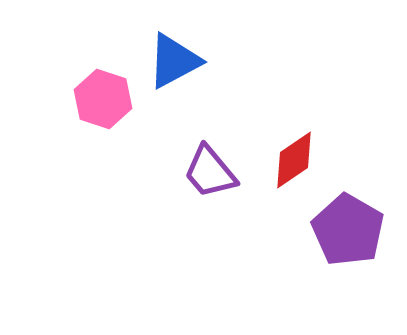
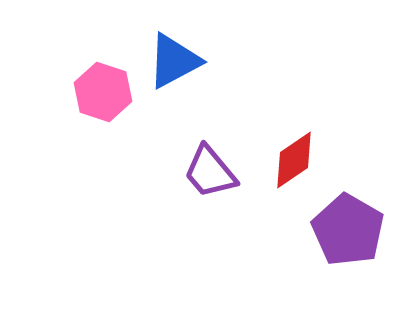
pink hexagon: moved 7 px up
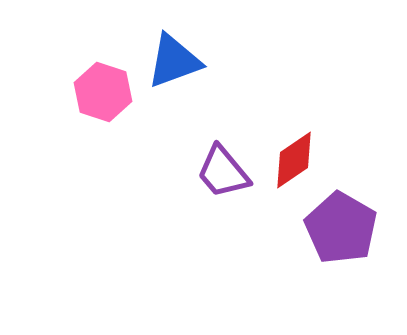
blue triangle: rotated 8 degrees clockwise
purple trapezoid: moved 13 px right
purple pentagon: moved 7 px left, 2 px up
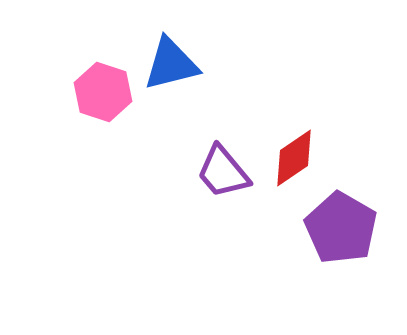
blue triangle: moved 3 px left, 3 px down; rotated 6 degrees clockwise
red diamond: moved 2 px up
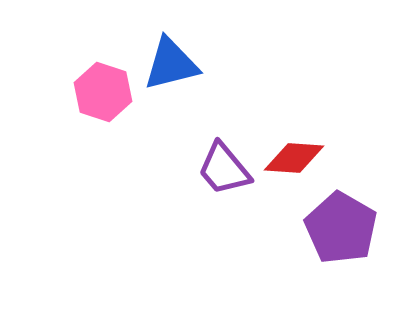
red diamond: rotated 38 degrees clockwise
purple trapezoid: moved 1 px right, 3 px up
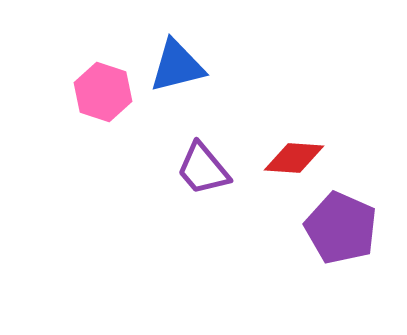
blue triangle: moved 6 px right, 2 px down
purple trapezoid: moved 21 px left
purple pentagon: rotated 6 degrees counterclockwise
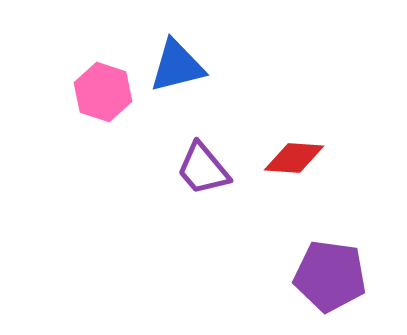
purple pentagon: moved 11 px left, 48 px down; rotated 16 degrees counterclockwise
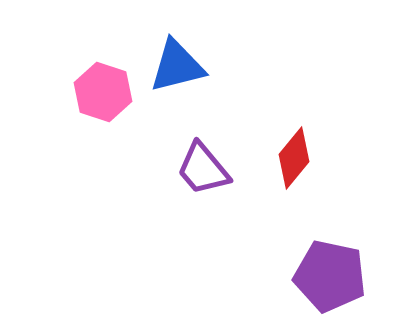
red diamond: rotated 54 degrees counterclockwise
purple pentagon: rotated 4 degrees clockwise
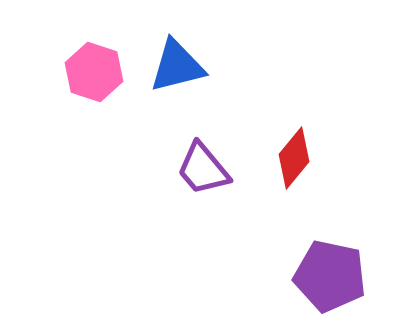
pink hexagon: moved 9 px left, 20 px up
